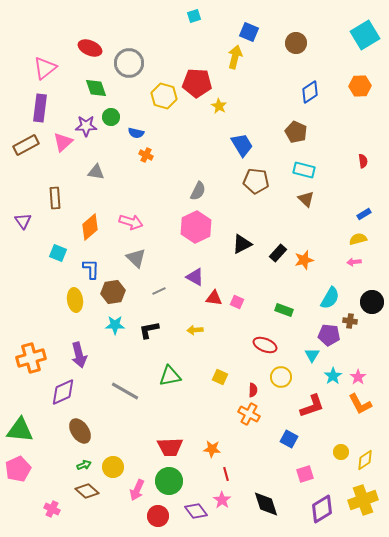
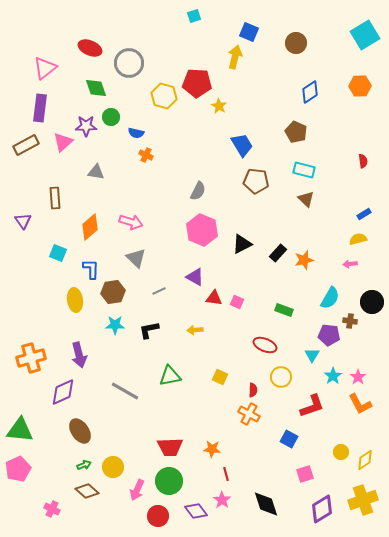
pink hexagon at (196, 227): moved 6 px right, 3 px down; rotated 12 degrees counterclockwise
pink arrow at (354, 262): moved 4 px left, 2 px down
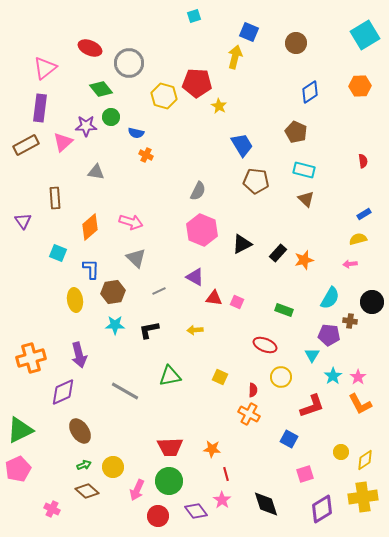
green diamond at (96, 88): moved 5 px right, 1 px down; rotated 20 degrees counterclockwise
green triangle at (20, 430): rotated 32 degrees counterclockwise
yellow cross at (363, 500): moved 3 px up; rotated 12 degrees clockwise
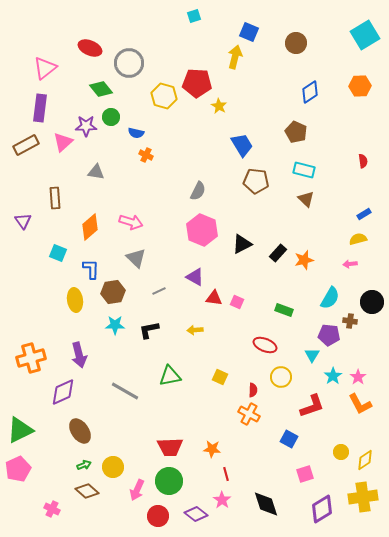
purple diamond at (196, 511): moved 3 px down; rotated 15 degrees counterclockwise
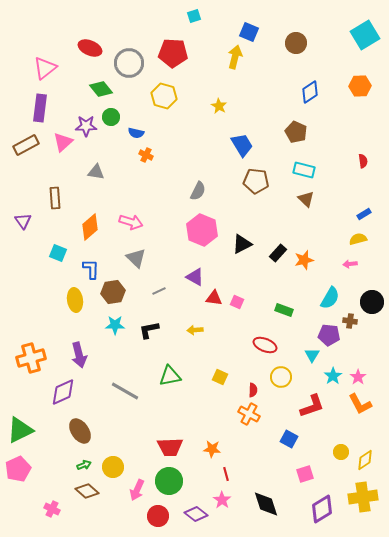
red pentagon at (197, 83): moved 24 px left, 30 px up
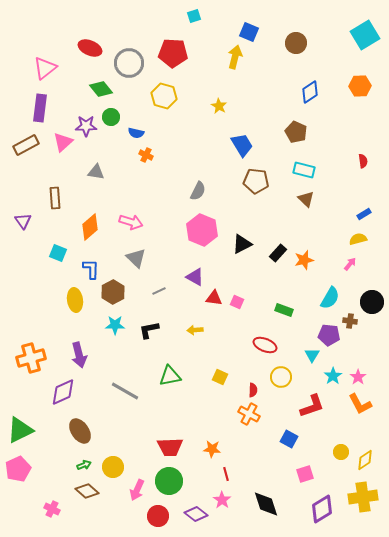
pink arrow at (350, 264): rotated 136 degrees clockwise
brown hexagon at (113, 292): rotated 20 degrees counterclockwise
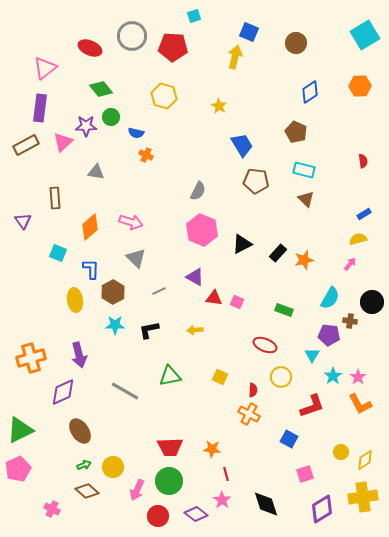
red pentagon at (173, 53): moved 6 px up
gray circle at (129, 63): moved 3 px right, 27 px up
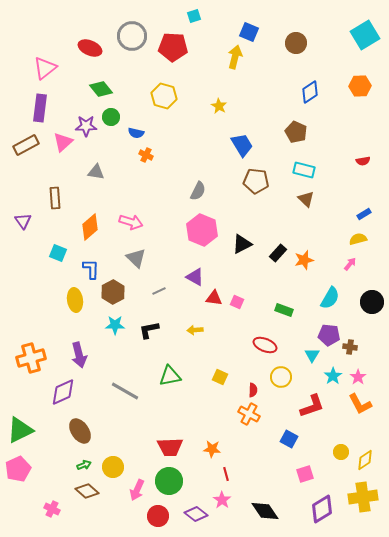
red semicircle at (363, 161): rotated 88 degrees clockwise
brown cross at (350, 321): moved 26 px down
black diamond at (266, 504): moved 1 px left, 7 px down; rotated 16 degrees counterclockwise
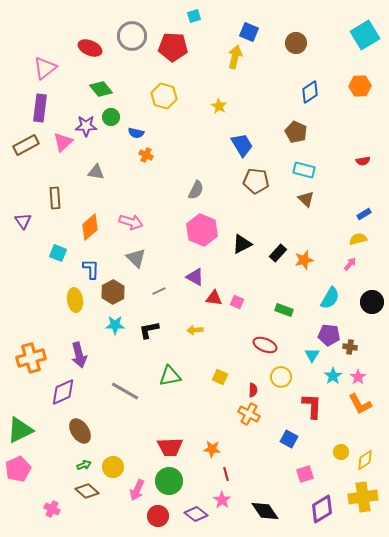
gray semicircle at (198, 191): moved 2 px left, 1 px up
red L-shape at (312, 406): rotated 68 degrees counterclockwise
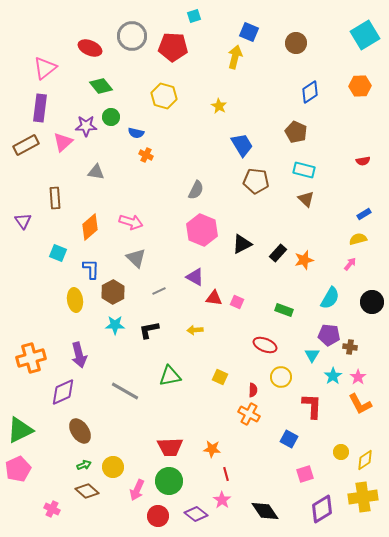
green diamond at (101, 89): moved 3 px up
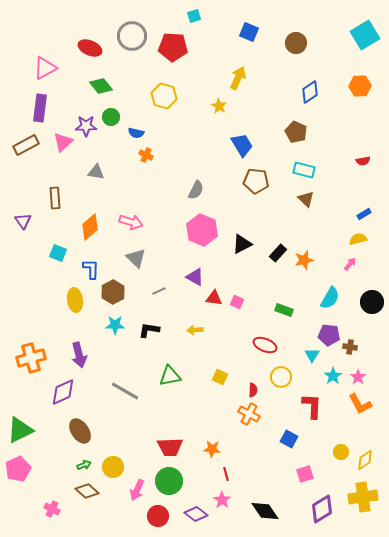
yellow arrow at (235, 57): moved 3 px right, 21 px down; rotated 10 degrees clockwise
pink triangle at (45, 68): rotated 10 degrees clockwise
black L-shape at (149, 330): rotated 20 degrees clockwise
